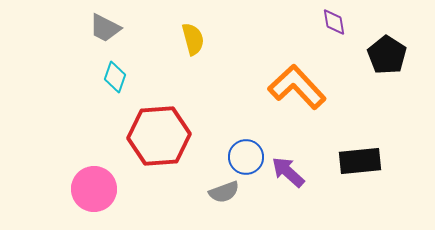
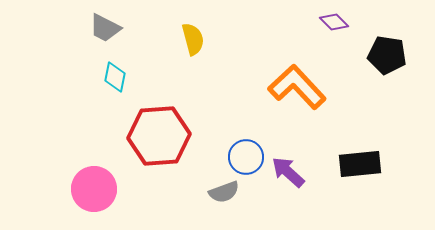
purple diamond: rotated 36 degrees counterclockwise
black pentagon: rotated 24 degrees counterclockwise
cyan diamond: rotated 8 degrees counterclockwise
black rectangle: moved 3 px down
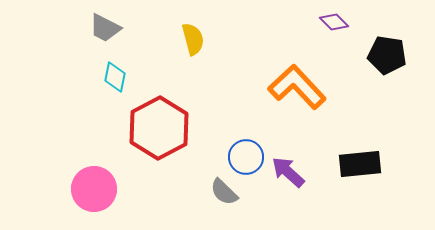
red hexagon: moved 8 px up; rotated 24 degrees counterclockwise
gray semicircle: rotated 64 degrees clockwise
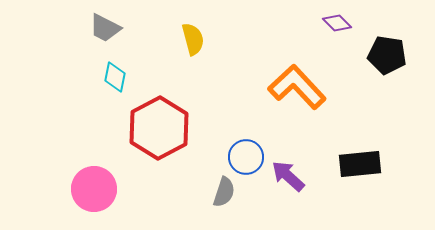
purple diamond: moved 3 px right, 1 px down
purple arrow: moved 4 px down
gray semicircle: rotated 116 degrees counterclockwise
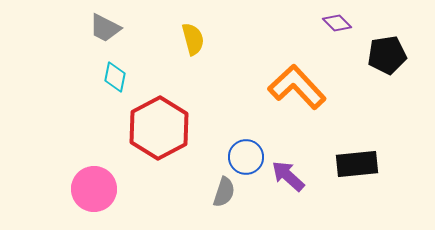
black pentagon: rotated 18 degrees counterclockwise
black rectangle: moved 3 px left
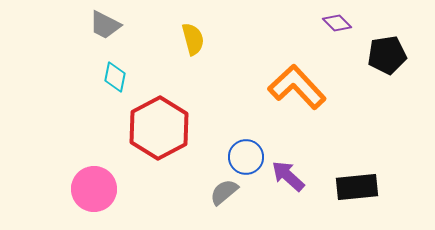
gray trapezoid: moved 3 px up
black rectangle: moved 23 px down
gray semicircle: rotated 148 degrees counterclockwise
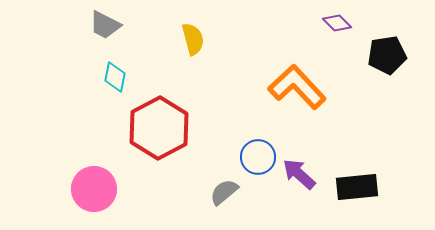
blue circle: moved 12 px right
purple arrow: moved 11 px right, 2 px up
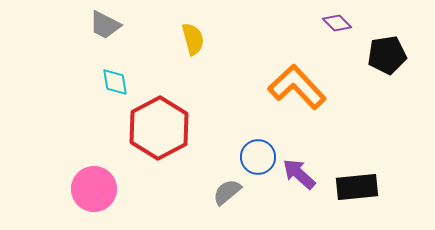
cyan diamond: moved 5 px down; rotated 20 degrees counterclockwise
gray semicircle: moved 3 px right
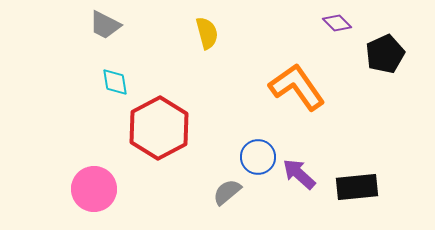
yellow semicircle: moved 14 px right, 6 px up
black pentagon: moved 2 px left, 1 px up; rotated 15 degrees counterclockwise
orange L-shape: rotated 8 degrees clockwise
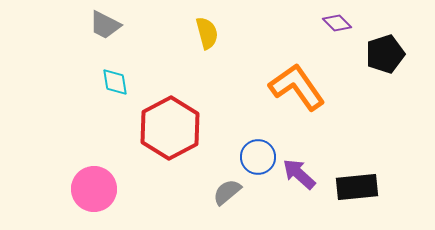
black pentagon: rotated 6 degrees clockwise
red hexagon: moved 11 px right
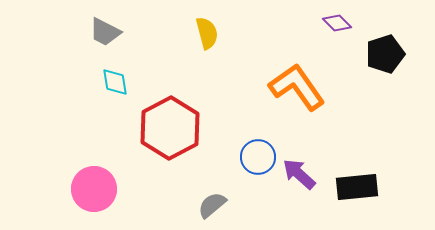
gray trapezoid: moved 7 px down
gray semicircle: moved 15 px left, 13 px down
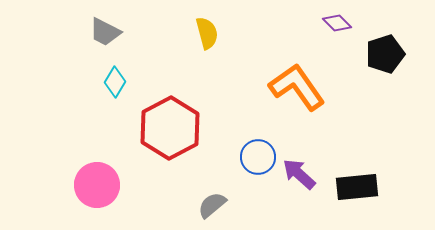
cyan diamond: rotated 40 degrees clockwise
pink circle: moved 3 px right, 4 px up
